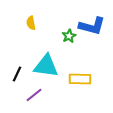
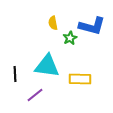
yellow semicircle: moved 22 px right
green star: moved 1 px right, 2 px down
cyan triangle: moved 1 px right
black line: moved 2 px left; rotated 28 degrees counterclockwise
purple line: moved 1 px right
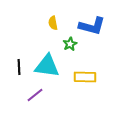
green star: moved 6 px down
black line: moved 4 px right, 7 px up
yellow rectangle: moved 5 px right, 2 px up
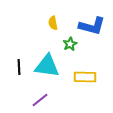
purple line: moved 5 px right, 5 px down
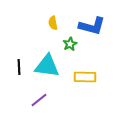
purple line: moved 1 px left
